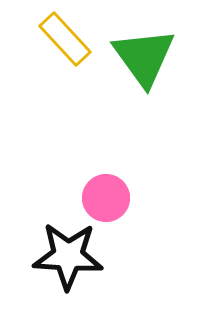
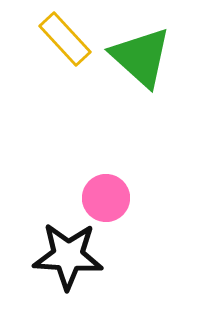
green triangle: moved 3 px left; rotated 12 degrees counterclockwise
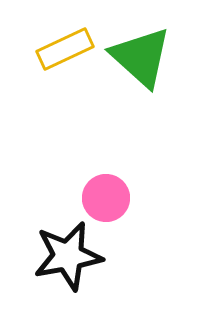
yellow rectangle: moved 10 px down; rotated 72 degrees counterclockwise
black star: rotated 14 degrees counterclockwise
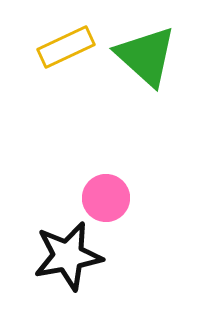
yellow rectangle: moved 1 px right, 2 px up
green triangle: moved 5 px right, 1 px up
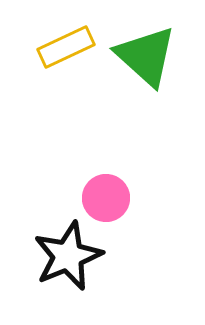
black star: rotated 12 degrees counterclockwise
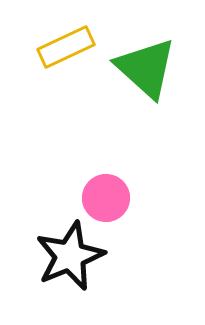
green triangle: moved 12 px down
black star: moved 2 px right
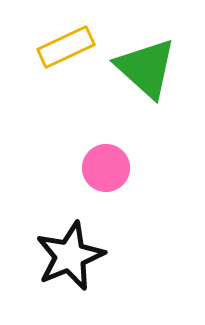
pink circle: moved 30 px up
